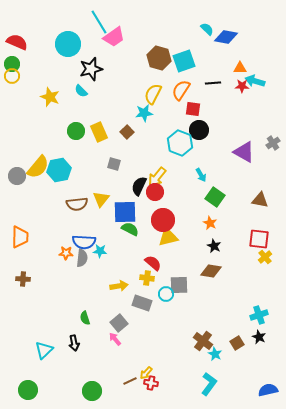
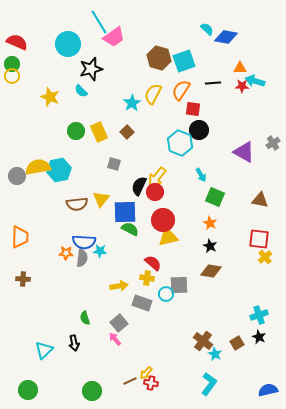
cyan star at (144, 113): moved 12 px left, 10 px up; rotated 24 degrees counterclockwise
yellow semicircle at (38, 167): rotated 140 degrees counterclockwise
green square at (215, 197): rotated 12 degrees counterclockwise
black star at (214, 246): moved 4 px left
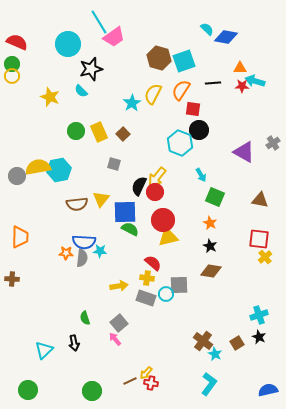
brown square at (127, 132): moved 4 px left, 2 px down
brown cross at (23, 279): moved 11 px left
gray rectangle at (142, 303): moved 4 px right, 5 px up
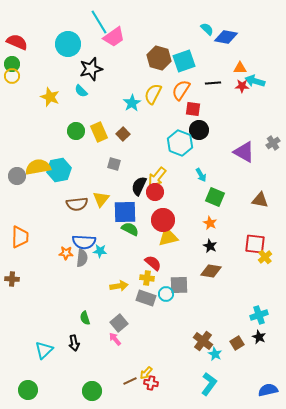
red square at (259, 239): moved 4 px left, 5 px down
